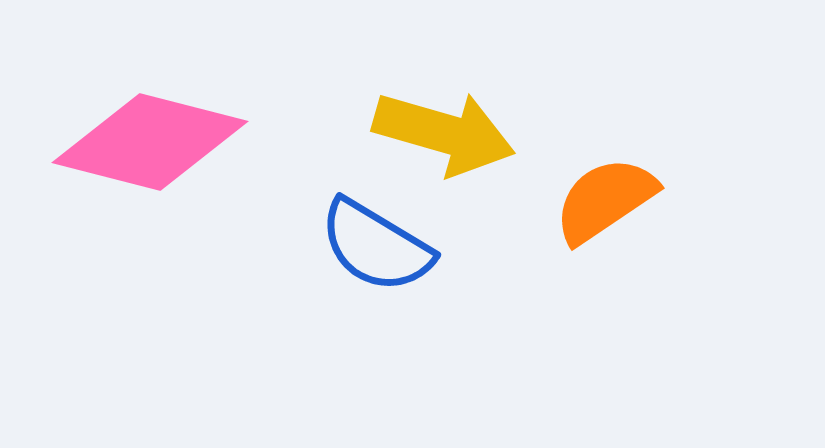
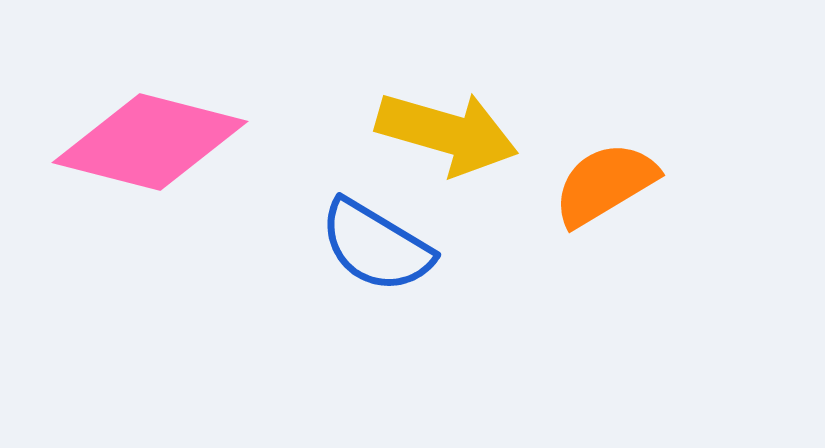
yellow arrow: moved 3 px right
orange semicircle: moved 16 px up; rotated 3 degrees clockwise
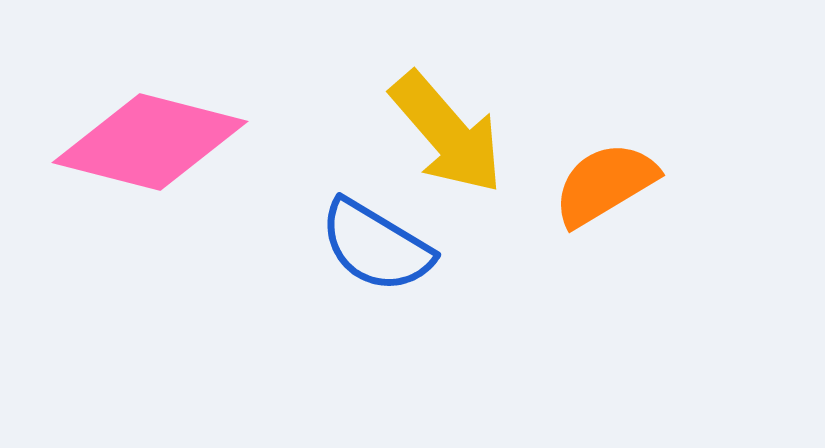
yellow arrow: rotated 33 degrees clockwise
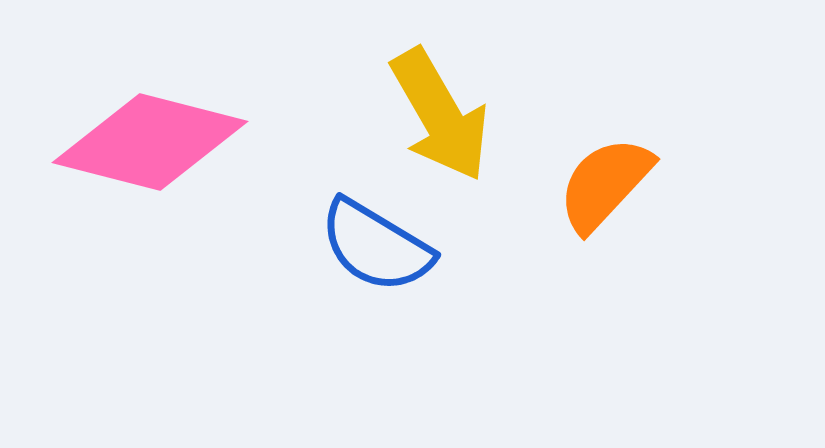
yellow arrow: moved 7 px left, 18 px up; rotated 11 degrees clockwise
orange semicircle: rotated 16 degrees counterclockwise
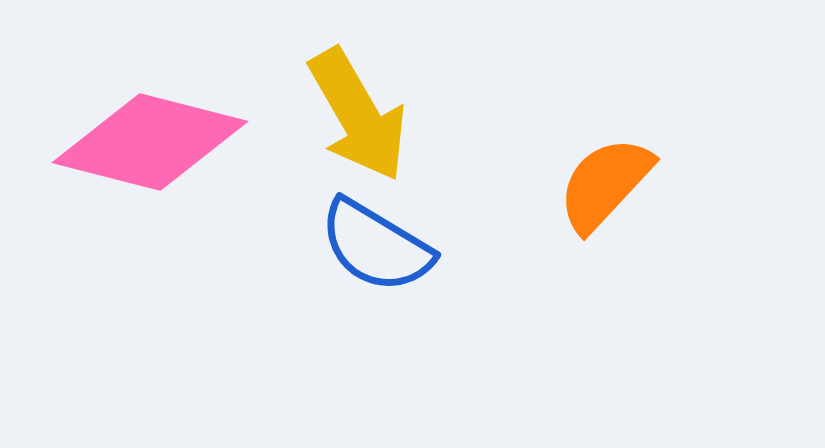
yellow arrow: moved 82 px left
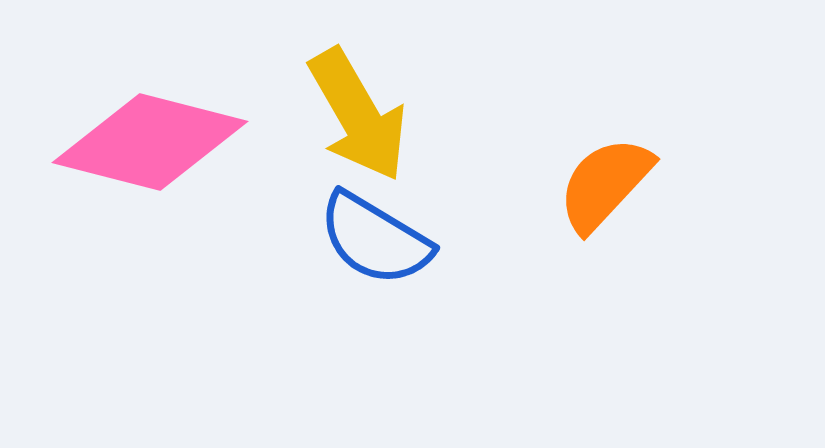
blue semicircle: moved 1 px left, 7 px up
